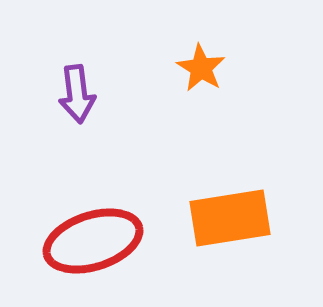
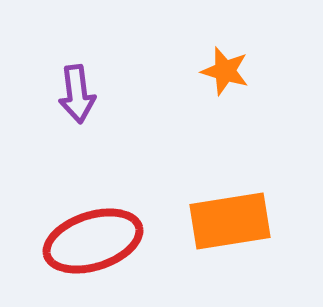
orange star: moved 24 px right, 3 px down; rotated 15 degrees counterclockwise
orange rectangle: moved 3 px down
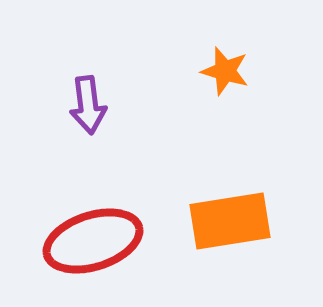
purple arrow: moved 11 px right, 11 px down
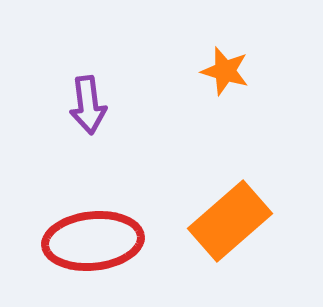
orange rectangle: rotated 32 degrees counterclockwise
red ellipse: rotated 12 degrees clockwise
